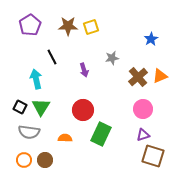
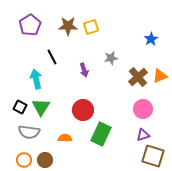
gray star: moved 1 px left
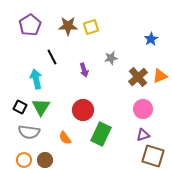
orange semicircle: rotated 128 degrees counterclockwise
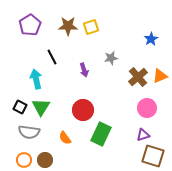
pink circle: moved 4 px right, 1 px up
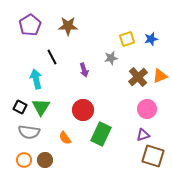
yellow square: moved 36 px right, 12 px down
blue star: rotated 16 degrees clockwise
pink circle: moved 1 px down
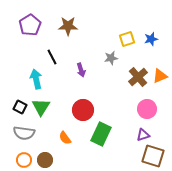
purple arrow: moved 3 px left
gray semicircle: moved 5 px left, 1 px down
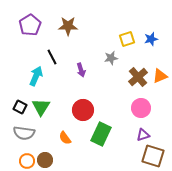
cyan arrow: moved 3 px up; rotated 36 degrees clockwise
pink circle: moved 6 px left, 1 px up
orange circle: moved 3 px right, 1 px down
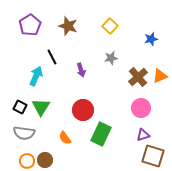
brown star: rotated 18 degrees clockwise
yellow square: moved 17 px left, 13 px up; rotated 28 degrees counterclockwise
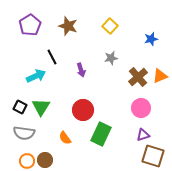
cyan arrow: rotated 42 degrees clockwise
